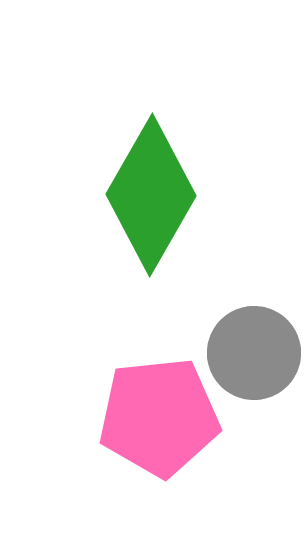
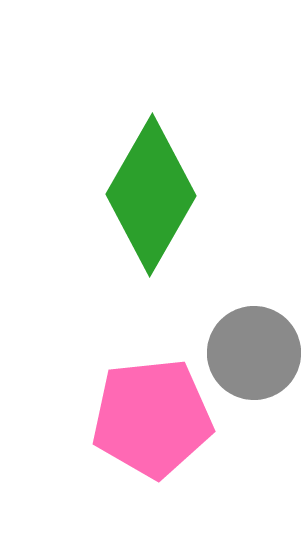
pink pentagon: moved 7 px left, 1 px down
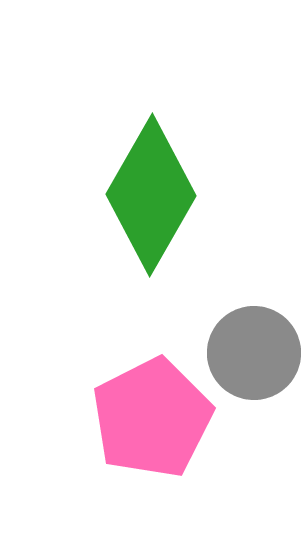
pink pentagon: rotated 21 degrees counterclockwise
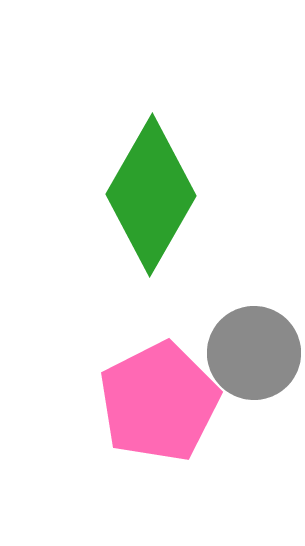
pink pentagon: moved 7 px right, 16 px up
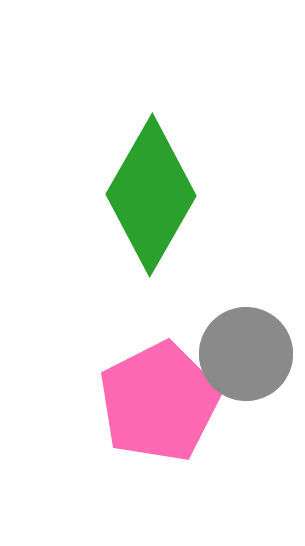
gray circle: moved 8 px left, 1 px down
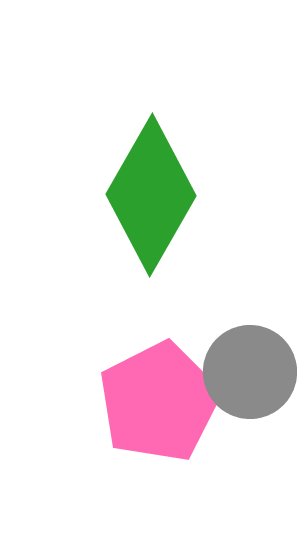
gray circle: moved 4 px right, 18 px down
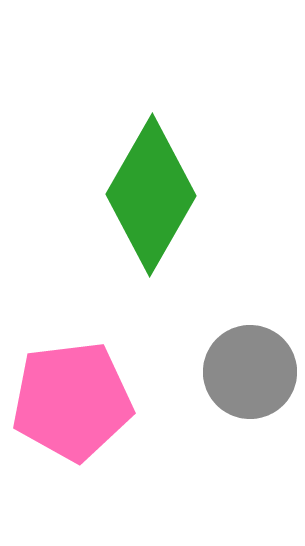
pink pentagon: moved 87 px left, 1 px up; rotated 20 degrees clockwise
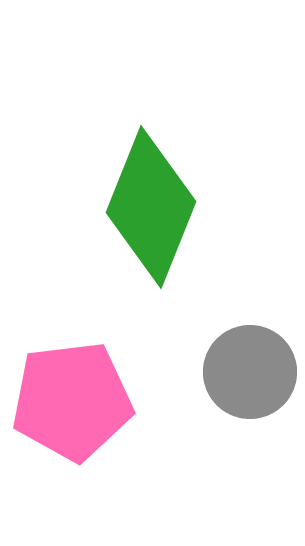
green diamond: moved 12 px down; rotated 8 degrees counterclockwise
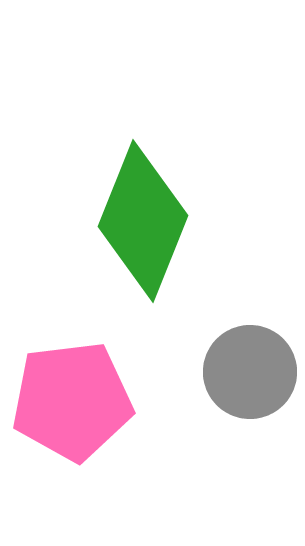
green diamond: moved 8 px left, 14 px down
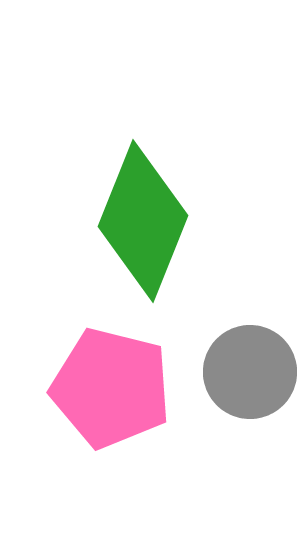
pink pentagon: moved 39 px right, 13 px up; rotated 21 degrees clockwise
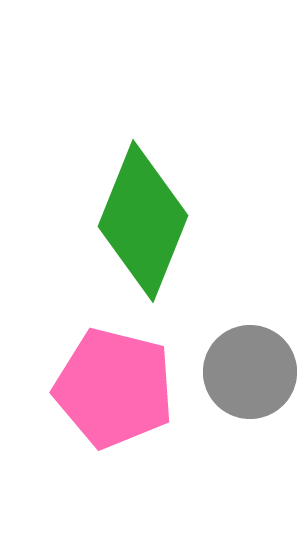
pink pentagon: moved 3 px right
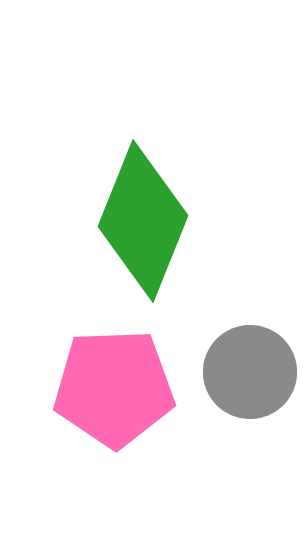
pink pentagon: rotated 16 degrees counterclockwise
